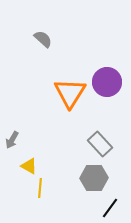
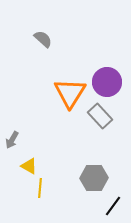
gray rectangle: moved 28 px up
black line: moved 3 px right, 2 px up
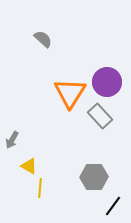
gray hexagon: moved 1 px up
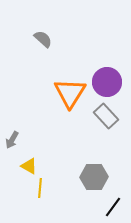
gray rectangle: moved 6 px right
black line: moved 1 px down
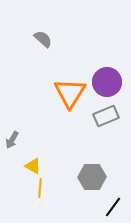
gray rectangle: rotated 70 degrees counterclockwise
yellow triangle: moved 4 px right
gray hexagon: moved 2 px left
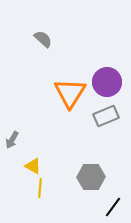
gray hexagon: moved 1 px left
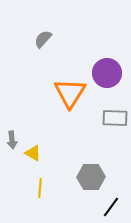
gray semicircle: rotated 90 degrees counterclockwise
purple circle: moved 9 px up
gray rectangle: moved 9 px right, 2 px down; rotated 25 degrees clockwise
gray arrow: rotated 36 degrees counterclockwise
yellow triangle: moved 13 px up
black line: moved 2 px left
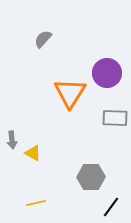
yellow line: moved 4 px left, 15 px down; rotated 72 degrees clockwise
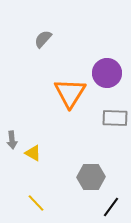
yellow line: rotated 60 degrees clockwise
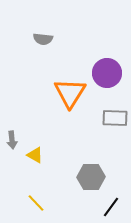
gray semicircle: rotated 126 degrees counterclockwise
yellow triangle: moved 2 px right, 2 px down
